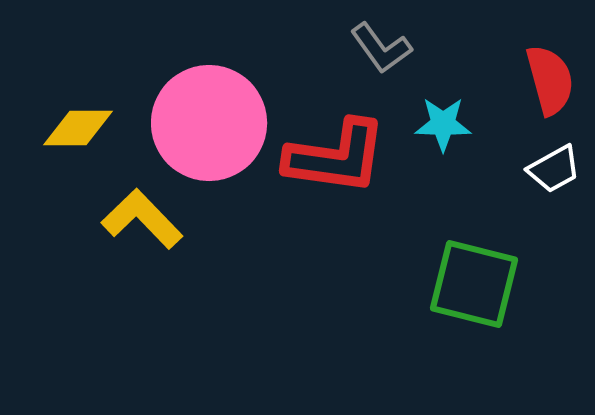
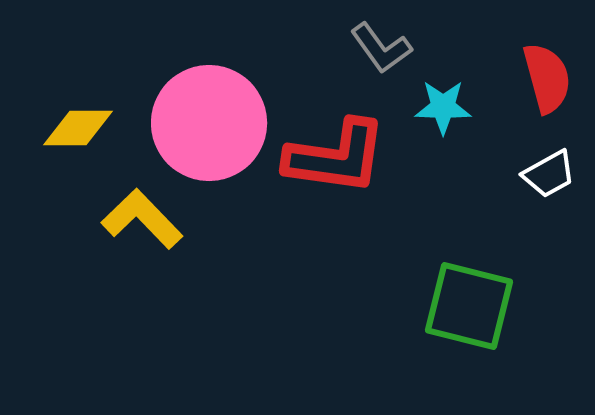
red semicircle: moved 3 px left, 2 px up
cyan star: moved 17 px up
white trapezoid: moved 5 px left, 5 px down
green square: moved 5 px left, 22 px down
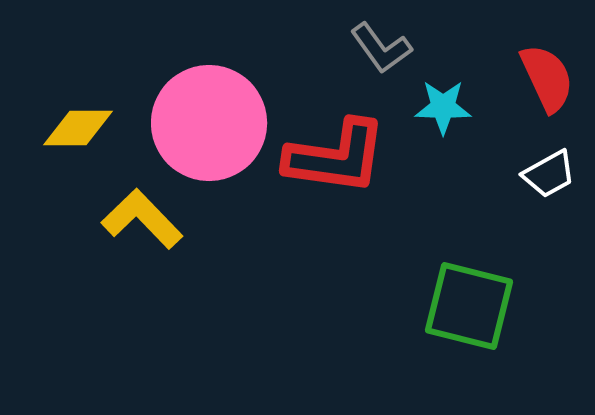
red semicircle: rotated 10 degrees counterclockwise
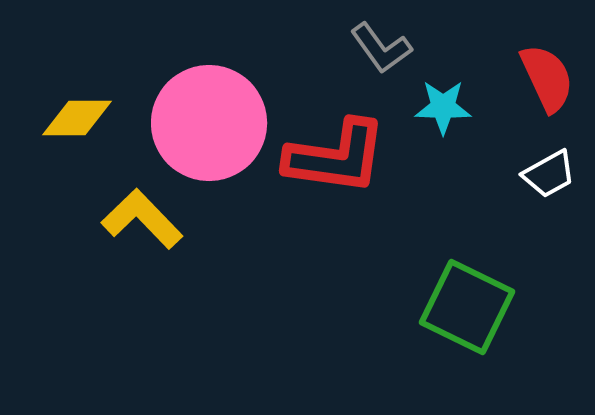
yellow diamond: moved 1 px left, 10 px up
green square: moved 2 px left, 1 px down; rotated 12 degrees clockwise
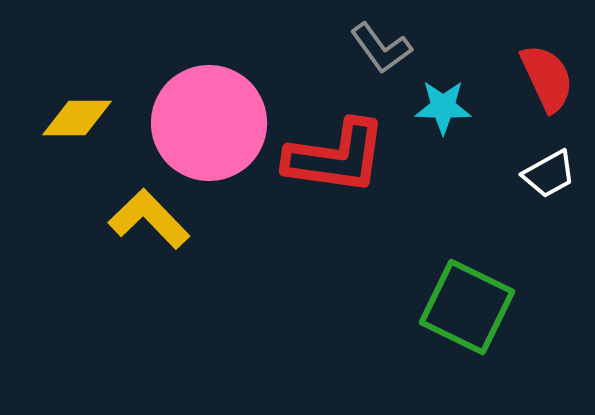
yellow L-shape: moved 7 px right
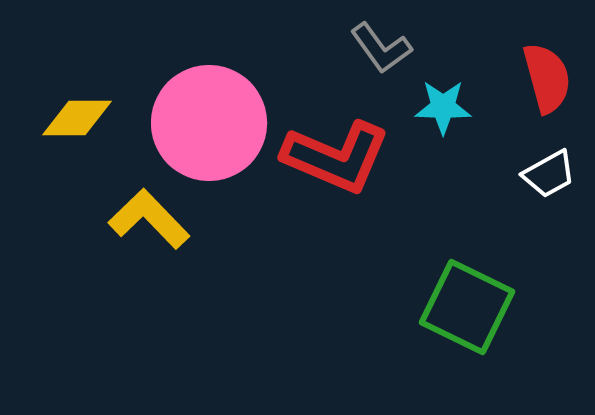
red semicircle: rotated 10 degrees clockwise
red L-shape: rotated 15 degrees clockwise
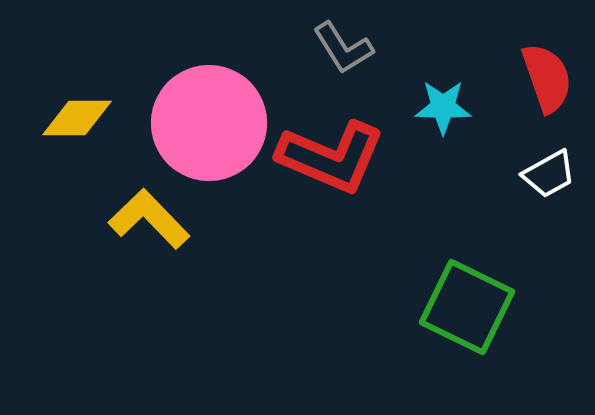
gray L-shape: moved 38 px left; rotated 4 degrees clockwise
red semicircle: rotated 4 degrees counterclockwise
red L-shape: moved 5 px left
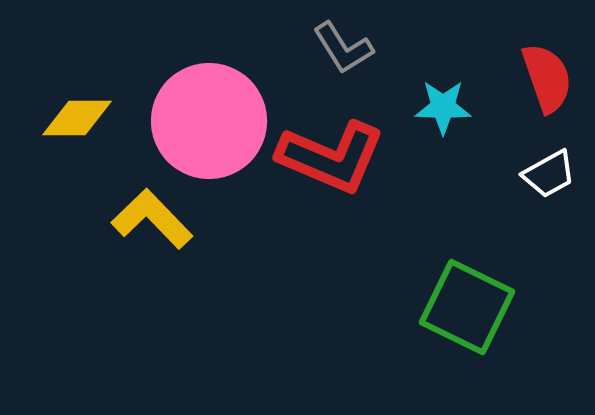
pink circle: moved 2 px up
yellow L-shape: moved 3 px right
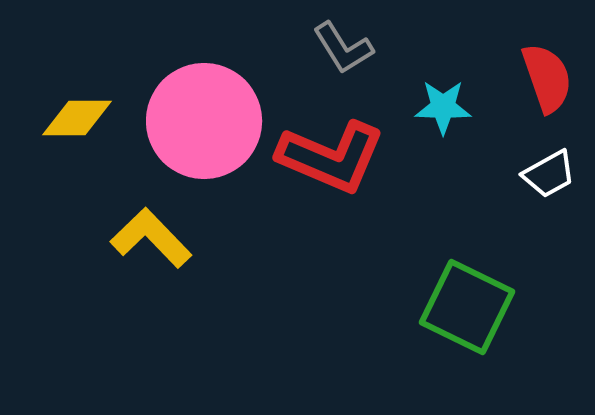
pink circle: moved 5 px left
yellow L-shape: moved 1 px left, 19 px down
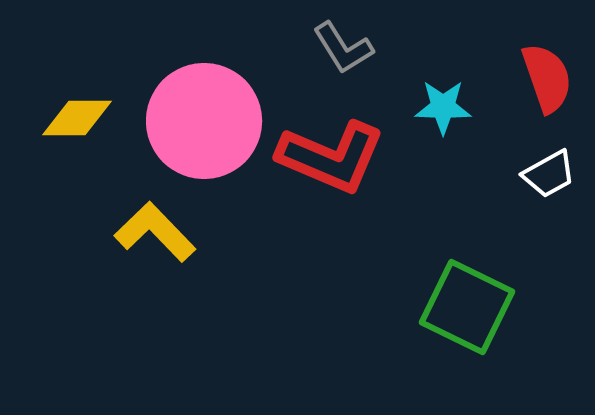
yellow L-shape: moved 4 px right, 6 px up
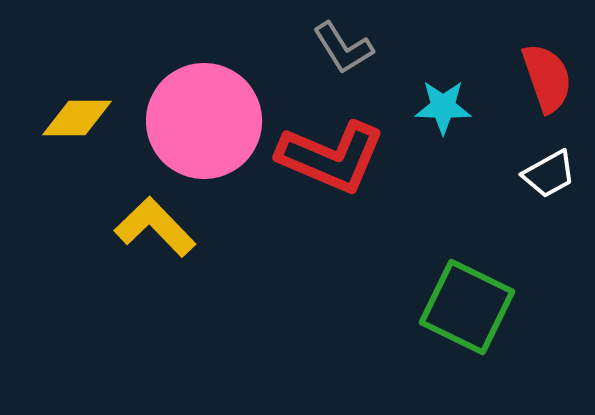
yellow L-shape: moved 5 px up
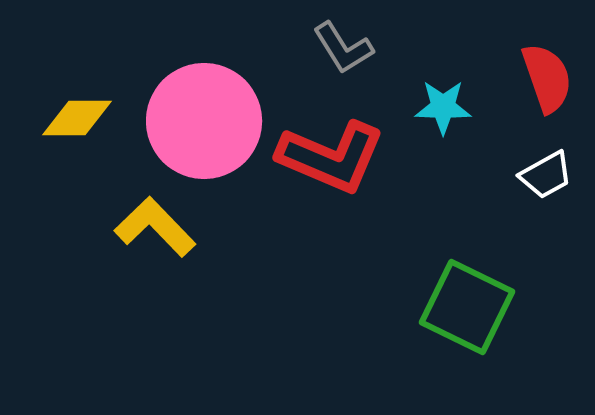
white trapezoid: moved 3 px left, 1 px down
